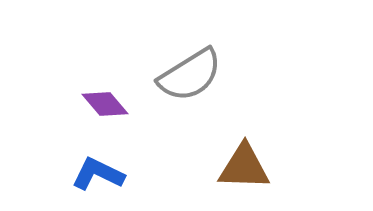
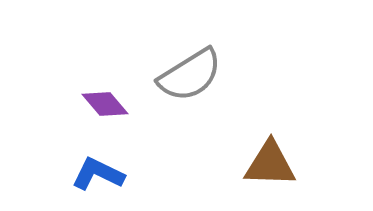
brown triangle: moved 26 px right, 3 px up
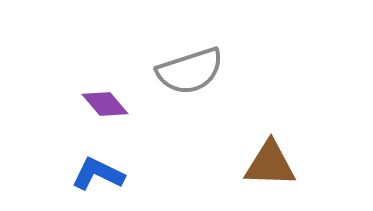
gray semicircle: moved 4 px up; rotated 14 degrees clockwise
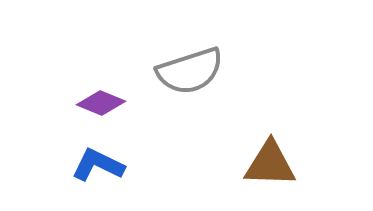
purple diamond: moved 4 px left, 1 px up; rotated 27 degrees counterclockwise
blue L-shape: moved 9 px up
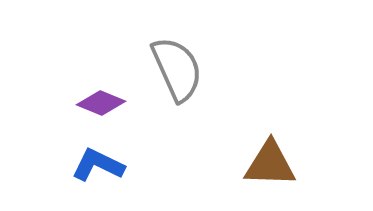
gray semicircle: moved 13 px left, 2 px up; rotated 96 degrees counterclockwise
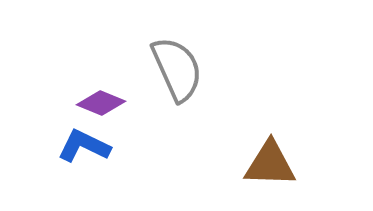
blue L-shape: moved 14 px left, 19 px up
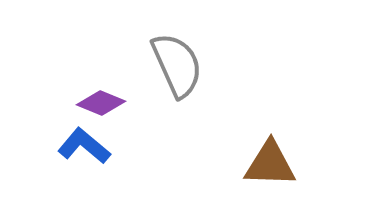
gray semicircle: moved 4 px up
blue L-shape: rotated 14 degrees clockwise
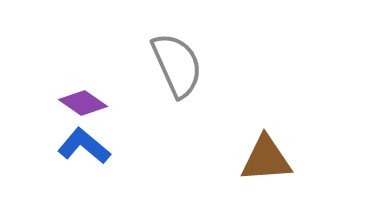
purple diamond: moved 18 px left; rotated 12 degrees clockwise
brown triangle: moved 4 px left, 5 px up; rotated 6 degrees counterclockwise
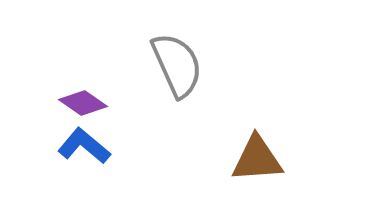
brown triangle: moved 9 px left
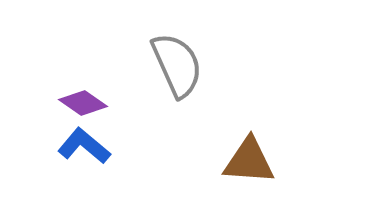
brown triangle: moved 8 px left, 2 px down; rotated 8 degrees clockwise
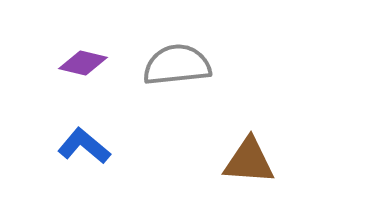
gray semicircle: rotated 72 degrees counterclockwise
purple diamond: moved 40 px up; rotated 21 degrees counterclockwise
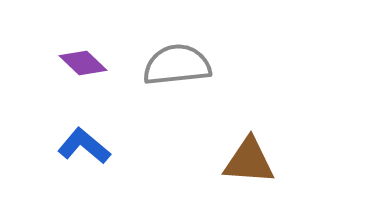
purple diamond: rotated 30 degrees clockwise
